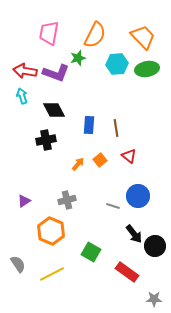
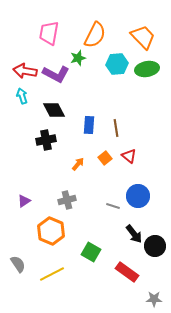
purple L-shape: moved 1 px down; rotated 8 degrees clockwise
orange square: moved 5 px right, 2 px up
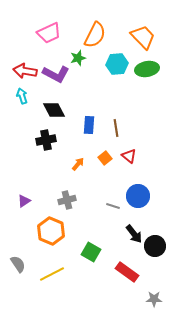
pink trapezoid: rotated 125 degrees counterclockwise
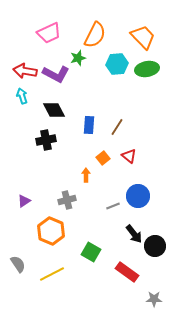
brown line: moved 1 px right, 1 px up; rotated 42 degrees clockwise
orange square: moved 2 px left
orange arrow: moved 8 px right, 11 px down; rotated 40 degrees counterclockwise
gray line: rotated 40 degrees counterclockwise
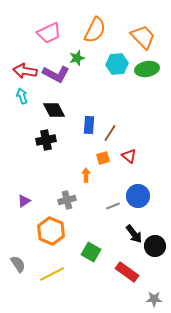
orange semicircle: moved 5 px up
green star: moved 1 px left
brown line: moved 7 px left, 6 px down
orange square: rotated 24 degrees clockwise
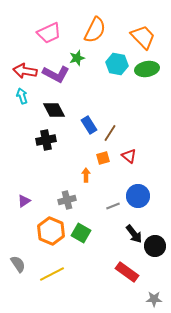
cyan hexagon: rotated 15 degrees clockwise
blue rectangle: rotated 36 degrees counterclockwise
green square: moved 10 px left, 19 px up
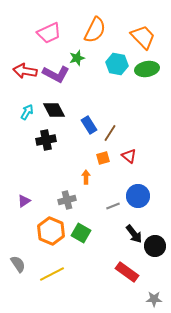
cyan arrow: moved 5 px right, 16 px down; rotated 49 degrees clockwise
orange arrow: moved 2 px down
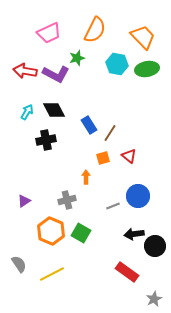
black arrow: rotated 120 degrees clockwise
gray semicircle: moved 1 px right
gray star: rotated 28 degrees counterclockwise
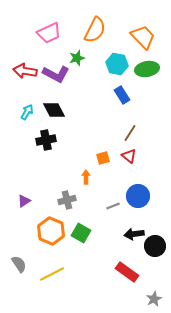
blue rectangle: moved 33 px right, 30 px up
brown line: moved 20 px right
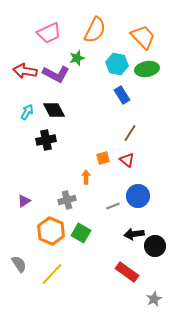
red triangle: moved 2 px left, 4 px down
yellow line: rotated 20 degrees counterclockwise
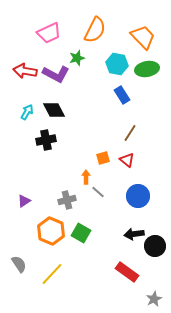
gray line: moved 15 px left, 14 px up; rotated 64 degrees clockwise
